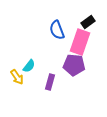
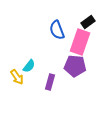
purple pentagon: moved 1 px right, 1 px down
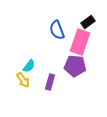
yellow arrow: moved 6 px right, 3 px down
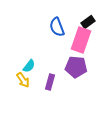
blue semicircle: moved 3 px up
pink rectangle: moved 1 px right, 2 px up
purple pentagon: moved 1 px right, 1 px down
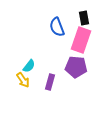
black rectangle: moved 4 px left, 4 px up; rotated 64 degrees counterclockwise
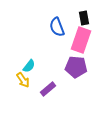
purple rectangle: moved 2 px left, 7 px down; rotated 35 degrees clockwise
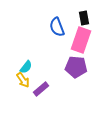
cyan semicircle: moved 3 px left, 1 px down
purple rectangle: moved 7 px left
